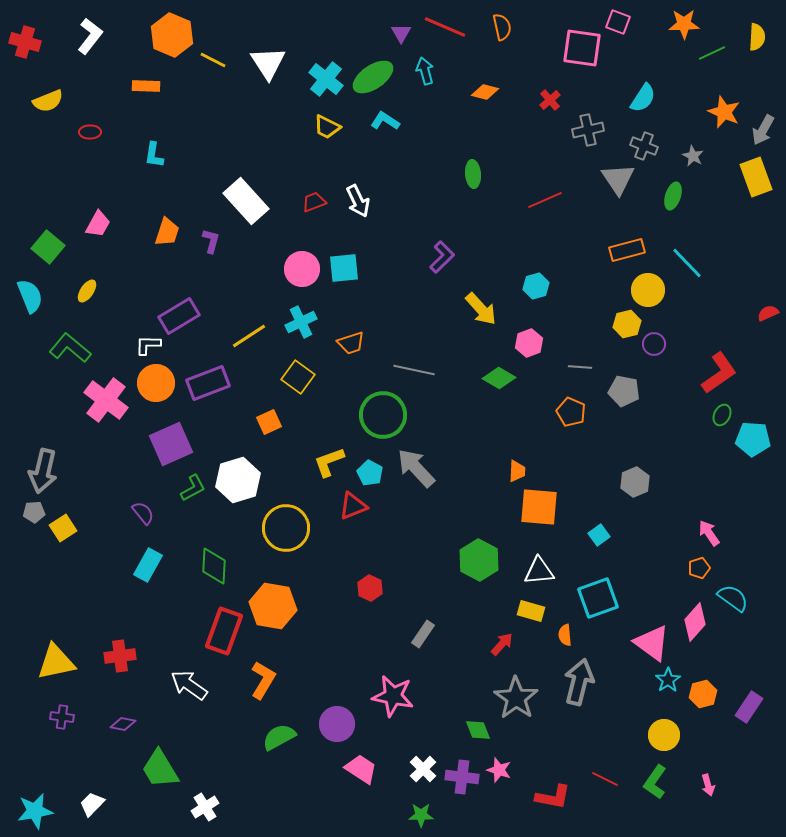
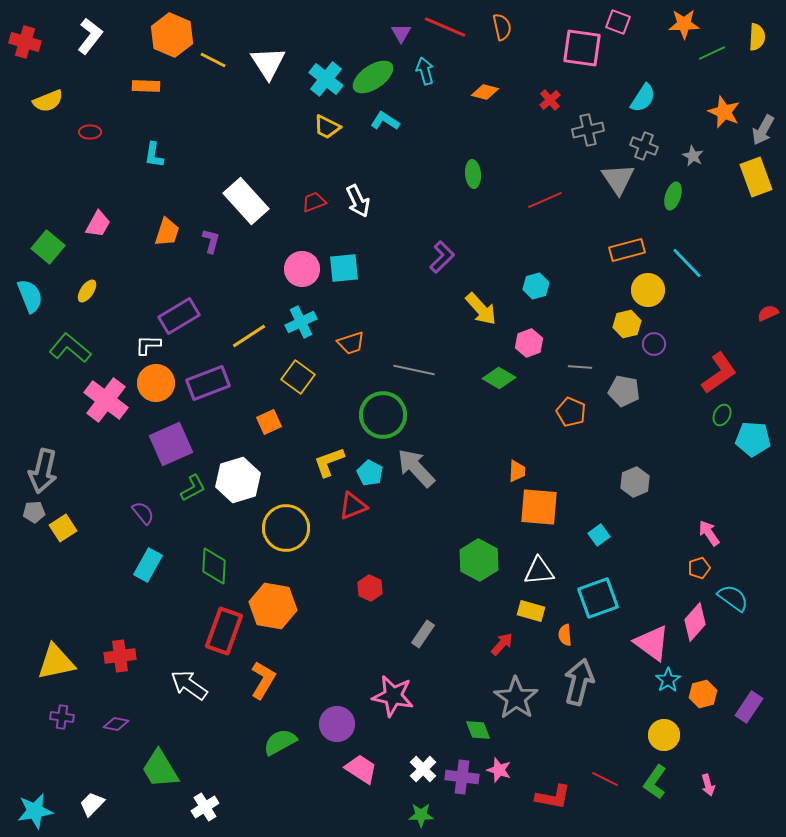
purple diamond at (123, 724): moved 7 px left
green semicircle at (279, 737): moved 1 px right, 5 px down
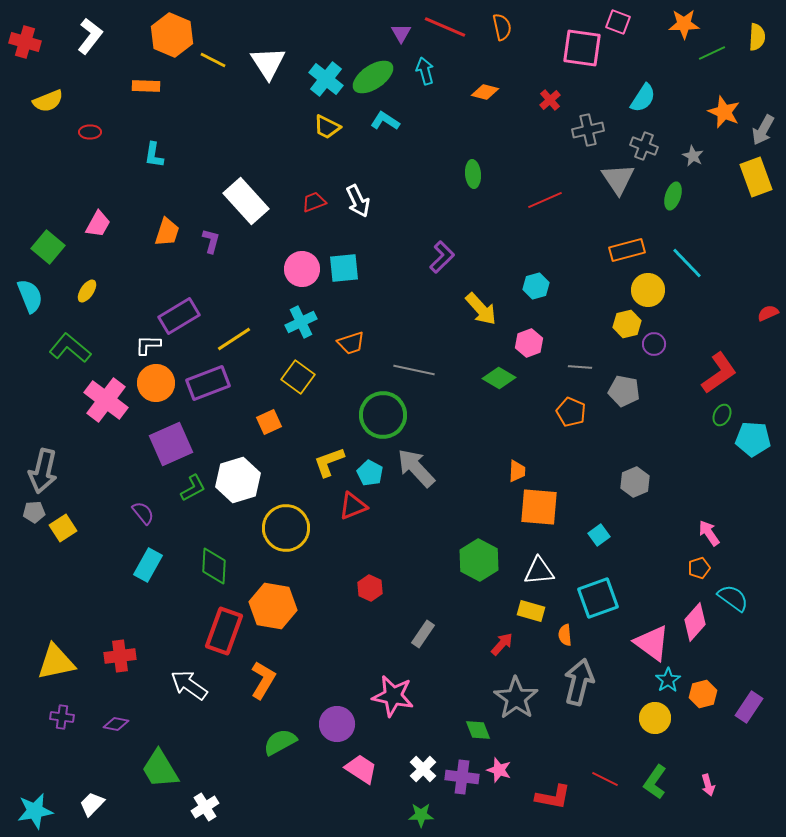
yellow line at (249, 336): moved 15 px left, 3 px down
yellow circle at (664, 735): moved 9 px left, 17 px up
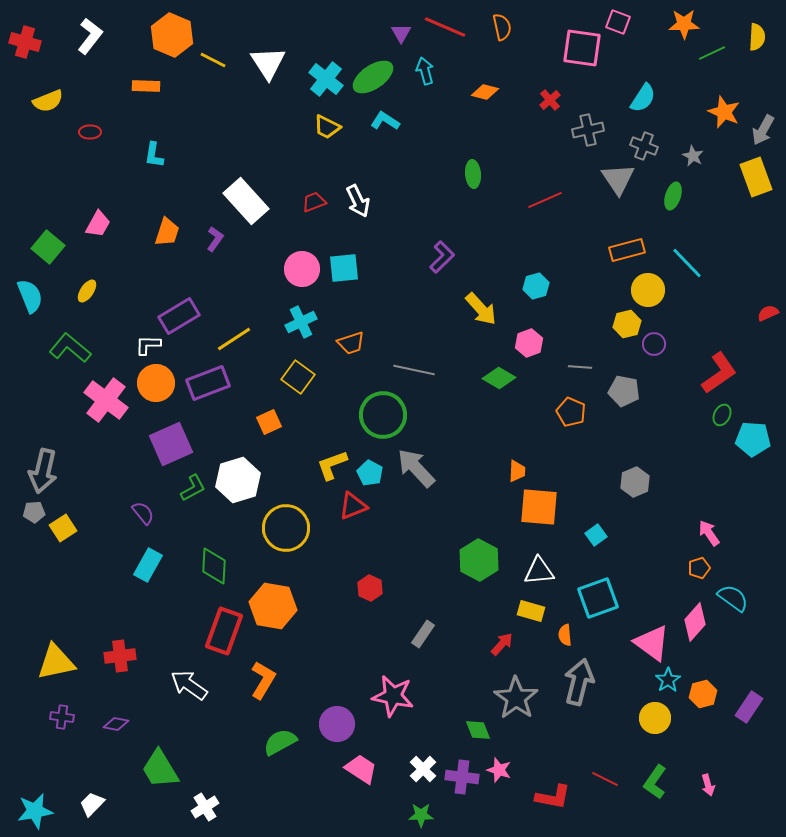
purple L-shape at (211, 241): moved 4 px right, 2 px up; rotated 20 degrees clockwise
yellow L-shape at (329, 462): moved 3 px right, 3 px down
cyan square at (599, 535): moved 3 px left
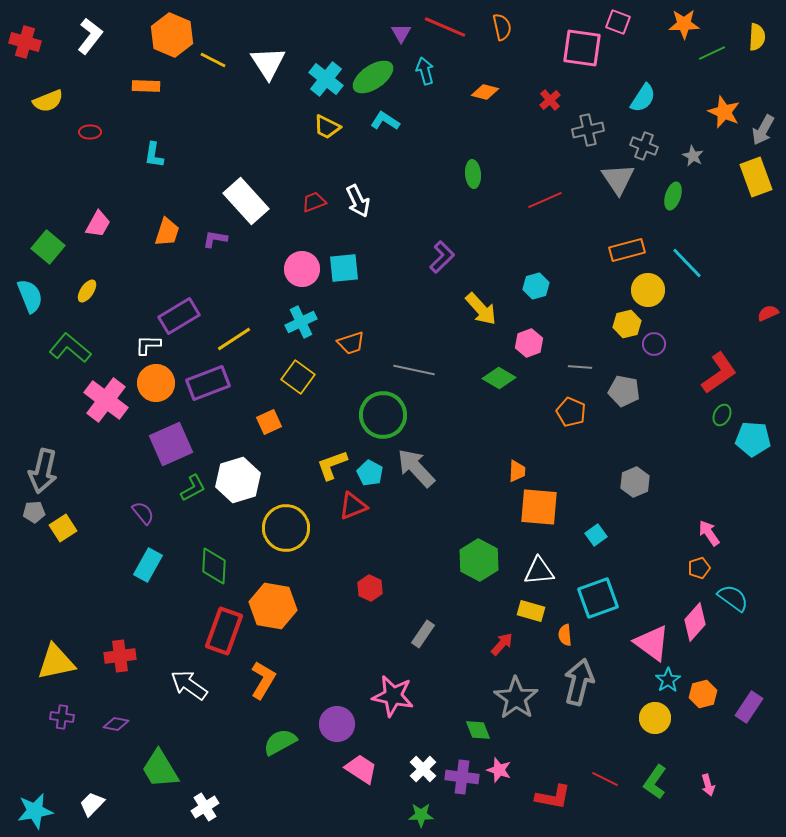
purple L-shape at (215, 239): rotated 115 degrees counterclockwise
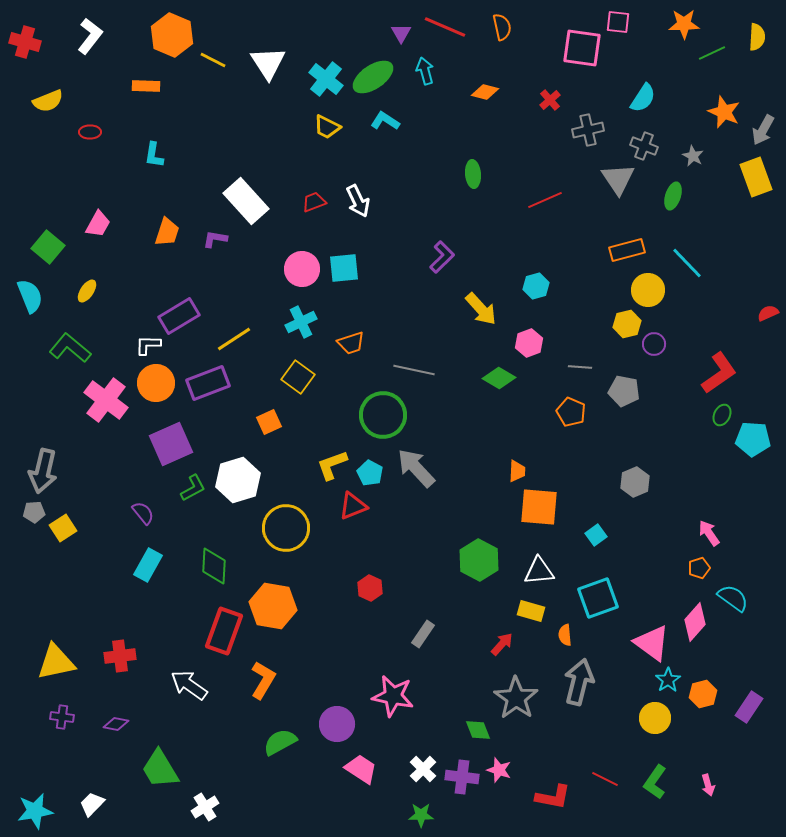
pink square at (618, 22): rotated 15 degrees counterclockwise
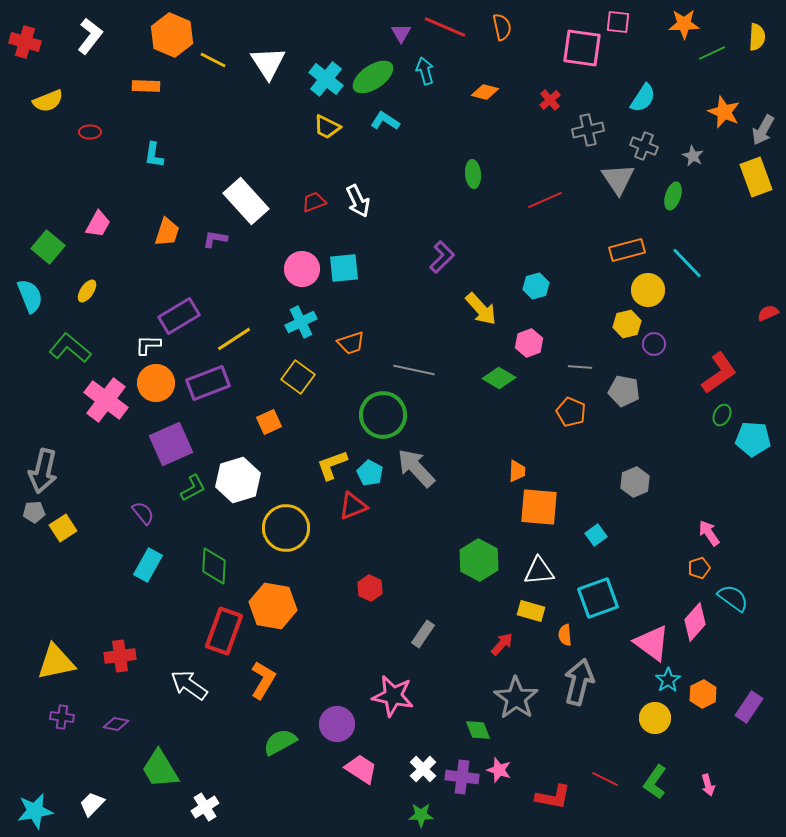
orange hexagon at (703, 694): rotated 12 degrees counterclockwise
